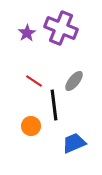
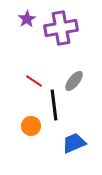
purple cross: rotated 32 degrees counterclockwise
purple star: moved 14 px up
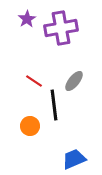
orange circle: moved 1 px left
blue trapezoid: moved 16 px down
